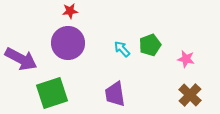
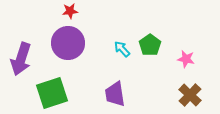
green pentagon: rotated 15 degrees counterclockwise
purple arrow: rotated 80 degrees clockwise
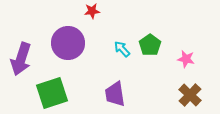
red star: moved 22 px right
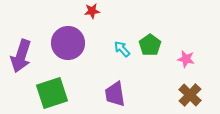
purple arrow: moved 3 px up
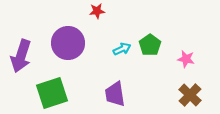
red star: moved 5 px right
cyan arrow: rotated 108 degrees clockwise
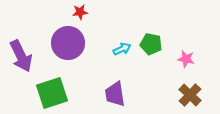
red star: moved 17 px left, 1 px down
green pentagon: moved 1 px right, 1 px up; rotated 25 degrees counterclockwise
purple arrow: rotated 44 degrees counterclockwise
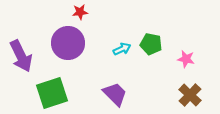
purple trapezoid: rotated 144 degrees clockwise
